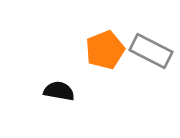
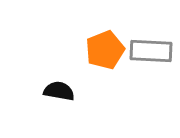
gray rectangle: rotated 24 degrees counterclockwise
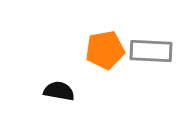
orange pentagon: rotated 12 degrees clockwise
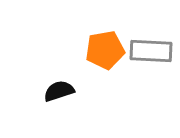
black semicircle: rotated 28 degrees counterclockwise
